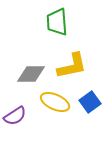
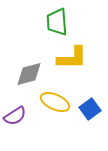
yellow L-shape: moved 8 px up; rotated 12 degrees clockwise
gray diamond: moved 2 px left; rotated 16 degrees counterclockwise
blue square: moved 7 px down
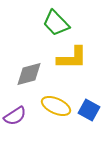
green trapezoid: moved 1 px left, 1 px down; rotated 40 degrees counterclockwise
yellow ellipse: moved 1 px right, 4 px down
blue square: moved 1 px left, 1 px down; rotated 25 degrees counterclockwise
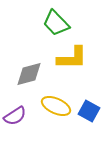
blue square: moved 1 px down
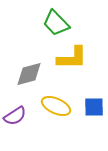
blue square: moved 5 px right, 4 px up; rotated 30 degrees counterclockwise
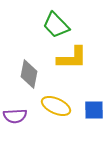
green trapezoid: moved 2 px down
gray diamond: rotated 64 degrees counterclockwise
blue square: moved 3 px down
purple semicircle: rotated 30 degrees clockwise
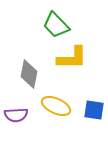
blue square: rotated 10 degrees clockwise
purple semicircle: moved 1 px right, 1 px up
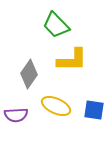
yellow L-shape: moved 2 px down
gray diamond: rotated 24 degrees clockwise
